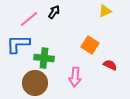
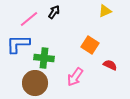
pink arrow: rotated 30 degrees clockwise
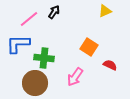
orange square: moved 1 px left, 2 px down
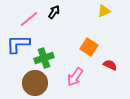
yellow triangle: moved 1 px left
green cross: rotated 24 degrees counterclockwise
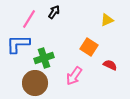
yellow triangle: moved 3 px right, 9 px down
pink line: rotated 18 degrees counterclockwise
pink arrow: moved 1 px left, 1 px up
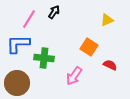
green cross: rotated 24 degrees clockwise
brown circle: moved 18 px left
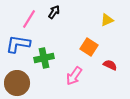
blue L-shape: rotated 10 degrees clockwise
green cross: rotated 18 degrees counterclockwise
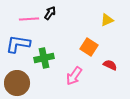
black arrow: moved 4 px left, 1 px down
pink line: rotated 54 degrees clockwise
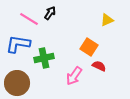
pink line: rotated 36 degrees clockwise
red semicircle: moved 11 px left, 1 px down
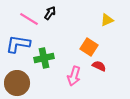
pink arrow: rotated 18 degrees counterclockwise
